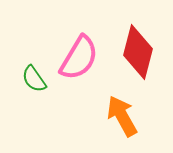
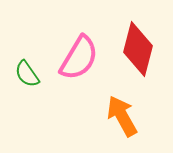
red diamond: moved 3 px up
green semicircle: moved 7 px left, 5 px up
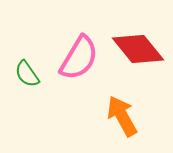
red diamond: rotated 54 degrees counterclockwise
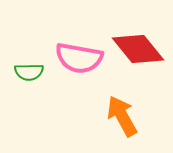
pink semicircle: rotated 69 degrees clockwise
green semicircle: moved 2 px right, 2 px up; rotated 56 degrees counterclockwise
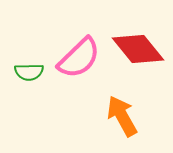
pink semicircle: rotated 54 degrees counterclockwise
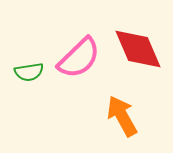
red diamond: rotated 16 degrees clockwise
green semicircle: rotated 8 degrees counterclockwise
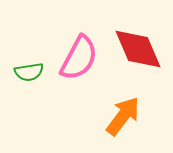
pink semicircle: rotated 18 degrees counterclockwise
orange arrow: moved 1 px right; rotated 66 degrees clockwise
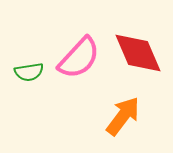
red diamond: moved 4 px down
pink semicircle: rotated 15 degrees clockwise
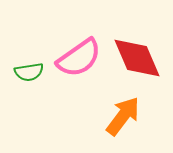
red diamond: moved 1 px left, 5 px down
pink semicircle: rotated 12 degrees clockwise
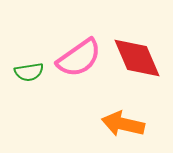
orange arrow: moved 8 px down; rotated 114 degrees counterclockwise
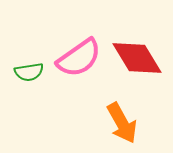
red diamond: rotated 8 degrees counterclockwise
orange arrow: moved 1 px left, 1 px up; rotated 132 degrees counterclockwise
